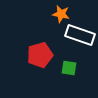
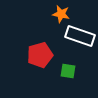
white rectangle: moved 1 px down
green square: moved 1 px left, 3 px down
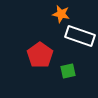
red pentagon: rotated 20 degrees counterclockwise
green square: rotated 21 degrees counterclockwise
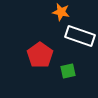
orange star: moved 2 px up
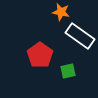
white rectangle: rotated 16 degrees clockwise
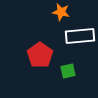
white rectangle: rotated 40 degrees counterclockwise
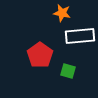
orange star: moved 1 px right, 1 px down
green square: rotated 28 degrees clockwise
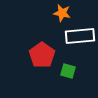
red pentagon: moved 2 px right
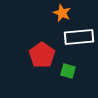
orange star: rotated 12 degrees clockwise
white rectangle: moved 1 px left, 1 px down
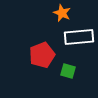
red pentagon: rotated 15 degrees clockwise
